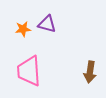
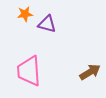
orange star: moved 2 px right, 15 px up
brown arrow: rotated 130 degrees counterclockwise
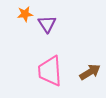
purple triangle: rotated 42 degrees clockwise
pink trapezoid: moved 21 px right
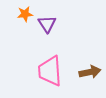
brown arrow: rotated 20 degrees clockwise
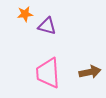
purple triangle: moved 2 px down; rotated 42 degrees counterclockwise
pink trapezoid: moved 2 px left, 2 px down
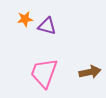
orange star: moved 5 px down
pink trapezoid: moved 4 px left; rotated 24 degrees clockwise
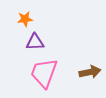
purple triangle: moved 12 px left, 16 px down; rotated 18 degrees counterclockwise
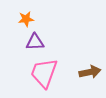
orange star: moved 1 px right
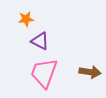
purple triangle: moved 5 px right, 1 px up; rotated 30 degrees clockwise
brown arrow: rotated 20 degrees clockwise
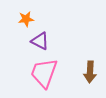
brown arrow: rotated 85 degrees clockwise
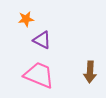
purple triangle: moved 2 px right, 1 px up
pink trapezoid: moved 5 px left, 2 px down; rotated 92 degrees clockwise
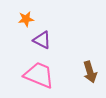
brown arrow: rotated 20 degrees counterclockwise
